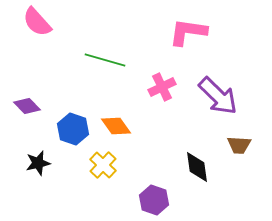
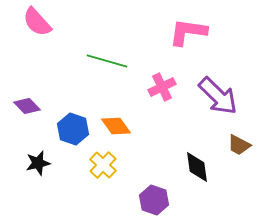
green line: moved 2 px right, 1 px down
brown trapezoid: rotated 25 degrees clockwise
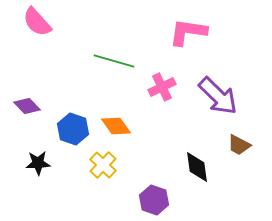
green line: moved 7 px right
black star: rotated 10 degrees clockwise
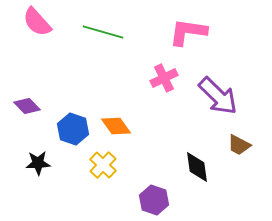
green line: moved 11 px left, 29 px up
pink cross: moved 2 px right, 9 px up
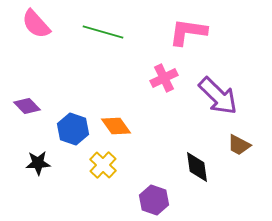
pink semicircle: moved 1 px left, 2 px down
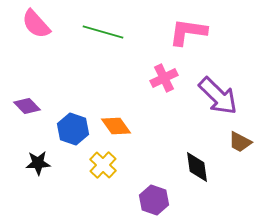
brown trapezoid: moved 1 px right, 3 px up
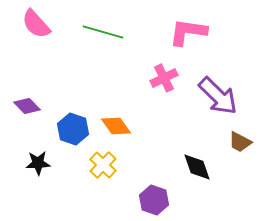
black diamond: rotated 12 degrees counterclockwise
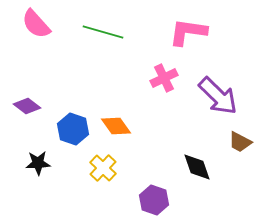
purple diamond: rotated 8 degrees counterclockwise
yellow cross: moved 3 px down
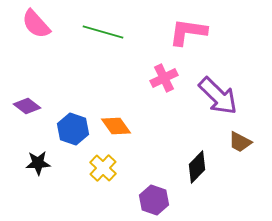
black diamond: rotated 64 degrees clockwise
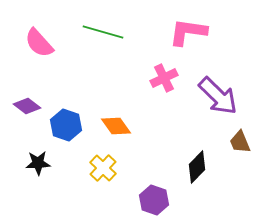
pink semicircle: moved 3 px right, 19 px down
blue hexagon: moved 7 px left, 4 px up
brown trapezoid: rotated 40 degrees clockwise
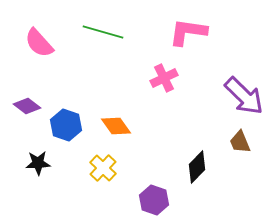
purple arrow: moved 26 px right
